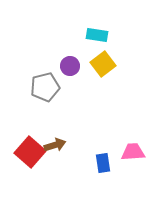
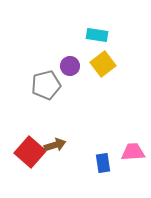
gray pentagon: moved 1 px right, 2 px up
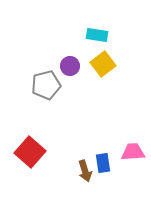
brown arrow: moved 30 px right, 26 px down; rotated 90 degrees clockwise
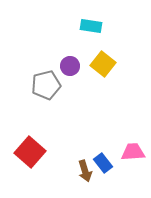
cyan rectangle: moved 6 px left, 9 px up
yellow square: rotated 15 degrees counterclockwise
blue rectangle: rotated 30 degrees counterclockwise
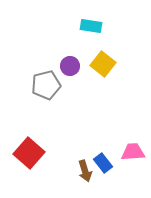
red square: moved 1 px left, 1 px down
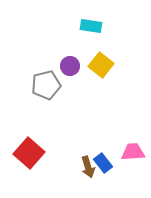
yellow square: moved 2 px left, 1 px down
brown arrow: moved 3 px right, 4 px up
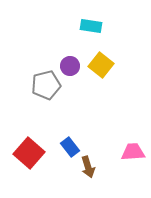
blue rectangle: moved 33 px left, 16 px up
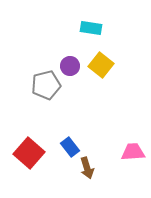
cyan rectangle: moved 2 px down
brown arrow: moved 1 px left, 1 px down
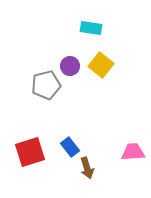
red square: moved 1 px right, 1 px up; rotated 32 degrees clockwise
